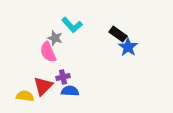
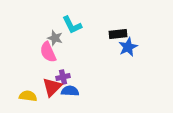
cyan L-shape: rotated 15 degrees clockwise
black rectangle: rotated 42 degrees counterclockwise
blue star: rotated 12 degrees clockwise
red triangle: moved 9 px right, 1 px down
yellow semicircle: moved 3 px right
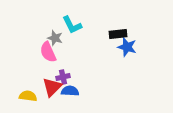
blue star: moved 1 px left; rotated 30 degrees counterclockwise
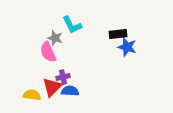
yellow semicircle: moved 4 px right, 1 px up
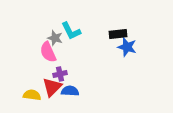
cyan L-shape: moved 1 px left, 6 px down
purple cross: moved 3 px left, 3 px up
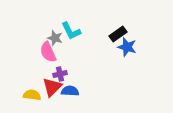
black rectangle: rotated 30 degrees counterclockwise
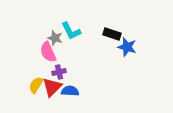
black rectangle: moved 6 px left; rotated 54 degrees clockwise
purple cross: moved 1 px left, 2 px up
yellow semicircle: moved 4 px right, 10 px up; rotated 66 degrees counterclockwise
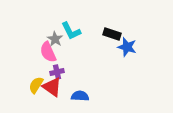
gray star: moved 1 px down; rotated 14 degrees clockwise
purple cross: moved 2 px left
red triangle: rotated 40 degrees counterclockwise
blue semicircle: moved 10 px right, 5 px down
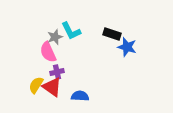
gray star: moved 2 px up; rotated 21 degrees clockwise
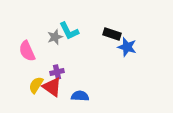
cyan L-shape: moved 2 px left
pink semicircle: moved 21 px left, 1 px up
